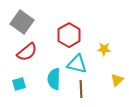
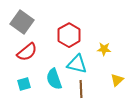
cyan semicircle: rotated 20 degrees counterclockwise
cyan square: moved 5 px right
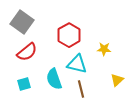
brown line: rotated 12 degrees counterclockwise
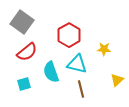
cyan semicircle: moved 3 px left, 7 px up
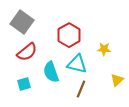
brown line: rotated 36 degrees clockwise
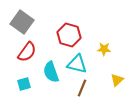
red hexagon: rotated 15 degrees counterclockwise
red semicircle: rotated 15 degrees counterclockwise
brown line: moved 1 px right, 1 px up
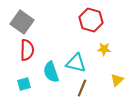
red hexagon: moved 22 px right, 15 px up
red semicircle: moved 2 px up; rotated 35 degrees counterclockwise
cyan triangle: moved 1 px left, 1 px up
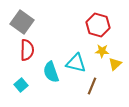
red hexagon: moved 7 px right, 5 px down
yellow star: moved 2 px left, 2 px down
yellow triangle: moved 2 px left, 16 px up
cyan square: moved 3 px left, 1 px down; rotated 24 degrees counterclockwise
brown line: moved 10 px right, 2 px up
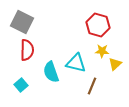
gray square: rotated 10 degrees counterclockwise
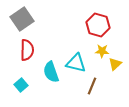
gray square: moved 3 px up; rotated 30 degrees clockwise
